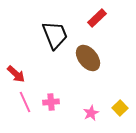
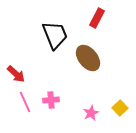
red rectangle: rotated 18 degrees counterclockwise
pink cross: moved 2 px up
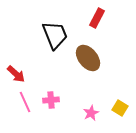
yellow square: rotated 14 degrees counterclockwise
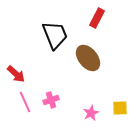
pink cross: rotated 14 degrees counterclockwise
yellow square: rotated 35 degrees counterclockwise
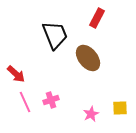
pink star: moved 1 px down
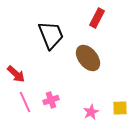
black trapezoid: moved 4 px left
pink star: moved 2 px up
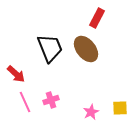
black trapezoid: moved 1 px left, 13 px down
brown ellipse: moved 2 px left, 9 px up
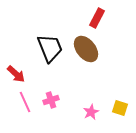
yellow square: rotated 21 degrees clockwise
